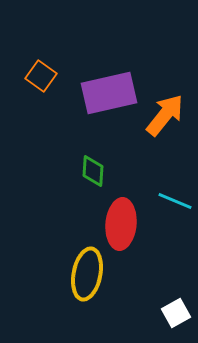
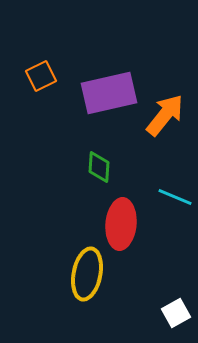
orange square: rotated 28 degrees clockwise
green diamond: moved 6 px right, 4 px up
cyan line: moved 4 px up
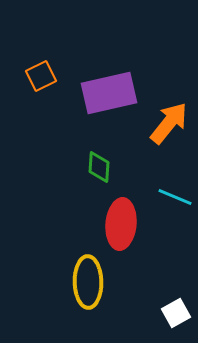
orange arrow: moved 4 px right, 8 px down
yellow ellipse: moved 1 px right, 8 px down; rotated 12 degrees counterclockwise
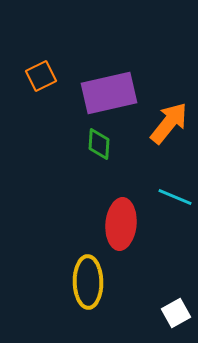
green diamond: moved 23 px up
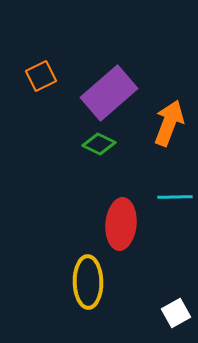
purple rectangle: rotated 28 degrees counterclockwise
orange arrow: rotated 18 degrees counterclockwise
green diamond: rotated 68 degrees counterclockwise
cyan line: rotated 24 degrees counterclockwise
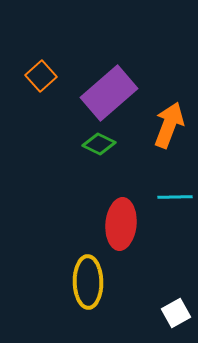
orange square: rotated 16 degrees counterclockwise
orange arrow: moved 2 px down
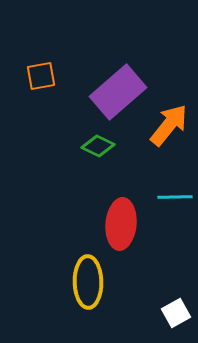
orange square: rotated 32 degrees clockwise
purple rectangle: moved 9 px right, 1 px up
orange arrow: rotated 18 degrees clockwise
green diamond: moved 1 px left, 2 px down
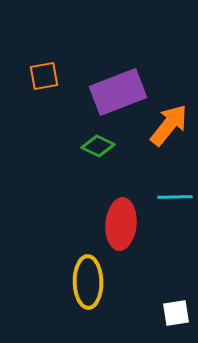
orange square: moved 3 px right
purple rectangle: rotated 20 degrees clockwise
white square: rotated 20 degrees clockwise
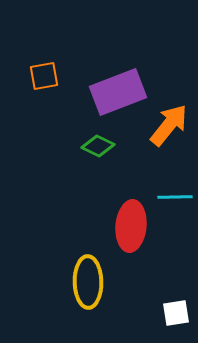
red ellipse: moved 10 px right, 2 px down
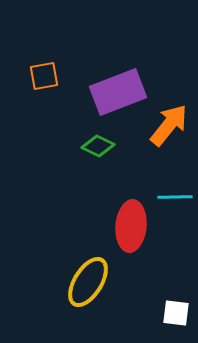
yellow ellipse: rotated 33 degrees clockwise
white square: rotated 16 degrees clockwise
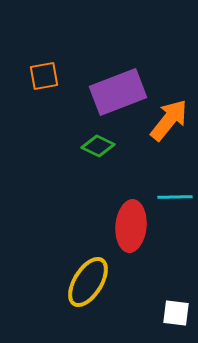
orange arrow: moved 5 px up
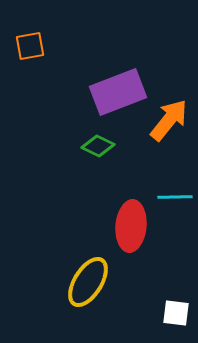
orange square: moved 14 px left, 30 px up
